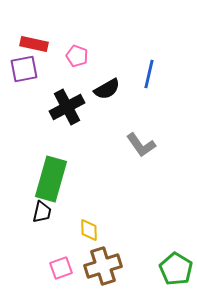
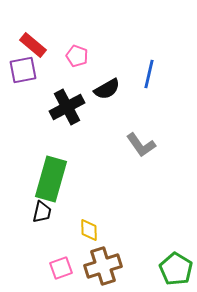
red rectangle: moved 1 px left, 1 px down; rotated 28 degrees clockwise
purple square: moved 1 px left, 1 px down
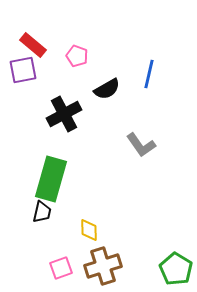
black cross: moved 3 px left, 7 px down
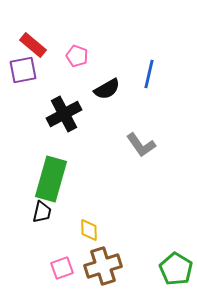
pink square: moved 1 px right
